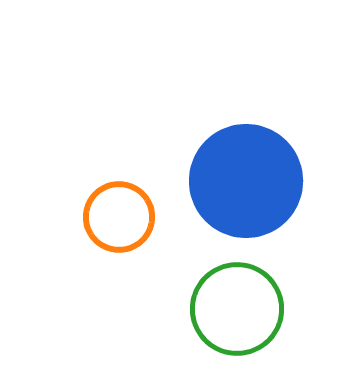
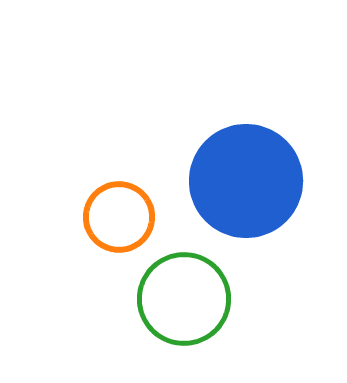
green circle: moved 53 px left, 10 px up
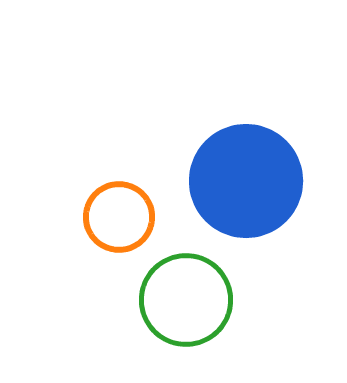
green circle: moved 2 px right, 1 px down
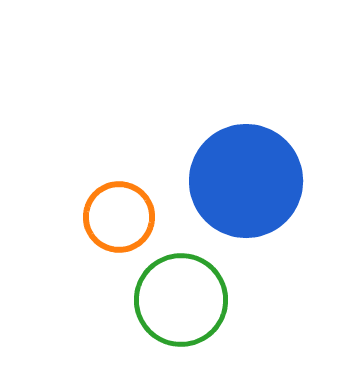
green circle: moved 5 px left
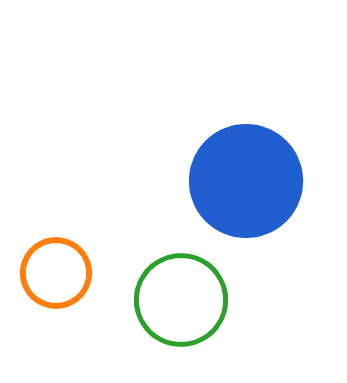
orange circle: moved 63 px left, 56 px down
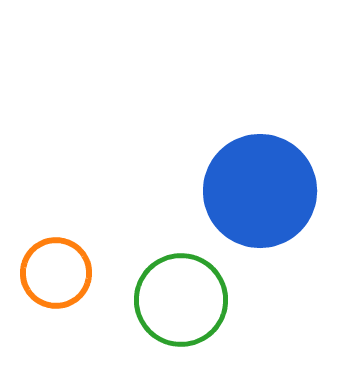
blue circle: moved 14 px right, 10 px down
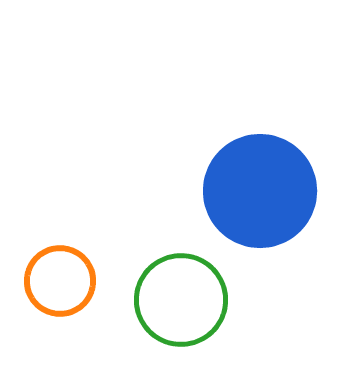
orange circle: moved 4 px right, 8 px down
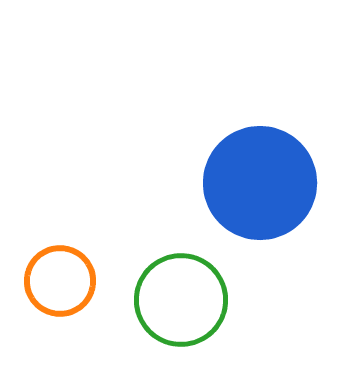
blue circle: moved 8 px up
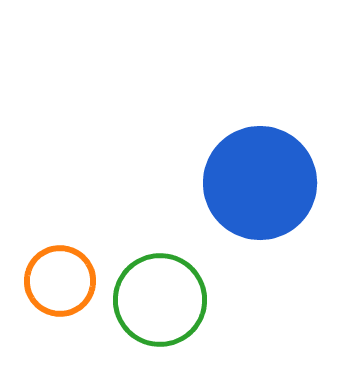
green circle: moved 21 px left
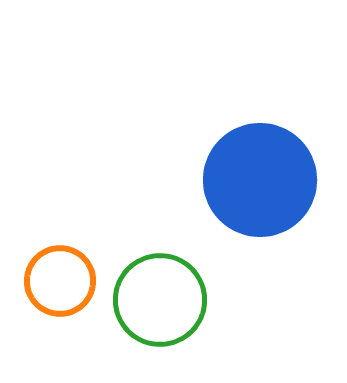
blue circle: moved 3 px up
